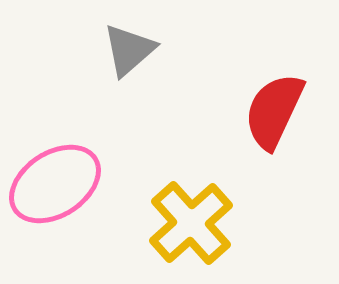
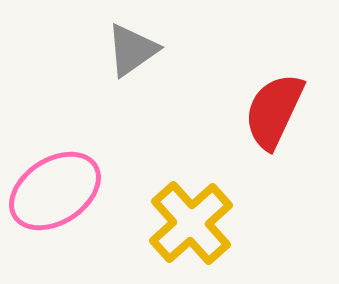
gray triangle: moved 3 px right; rotated 6 degrees clockwise
pink ellipse: moved 7 px down
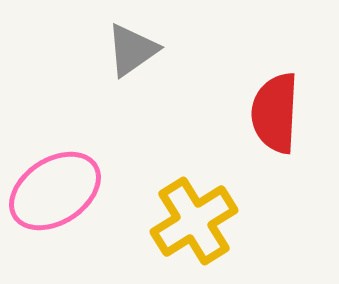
red semicircle: moved 1 px right, 2 px down; rotated 22 degrees counterclockwise
yellow cross: moved 3 px right, 2 px up; rotated 10 degrees clockwise
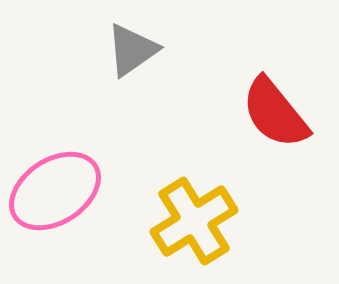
red semicircle: rotated 42 degrees counterclockwise
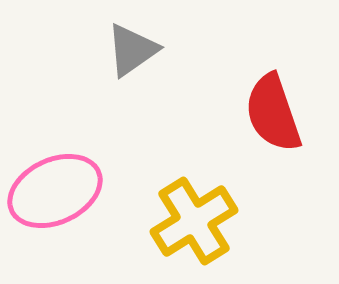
red semicircle: moved 2 px left; rotated 20 degrees clockwise
pink ellipse: rotated 8 degrees clockwise
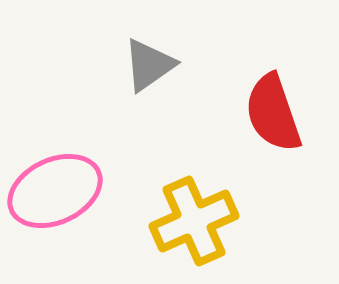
gray triangle: moved 17 px right, 15 px down
yellow cross: rotated 8 degrees clockwise
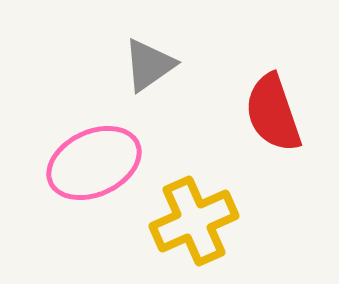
pink ellipse: moved 39 px right, 28 px up
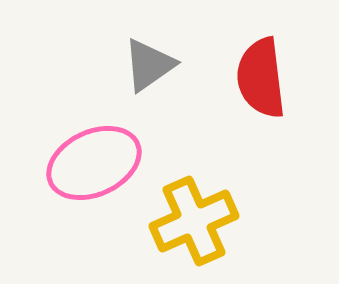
red semicircle: moved 12 px left, 35 px up; rotated 12 degrees clockwise
